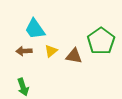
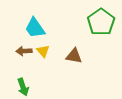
cyan trapezoid: moved 1 px up
green pentagon: moved 19 px up
yellow triangle: moved 8 px left; rotated 32 degrees counterclockwise
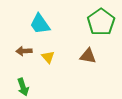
cyan trapezoid: moved 5 px right, 4 px up
yellow triangle: moved 5 px right, 6 px down
brown triangle: moved 14 px right
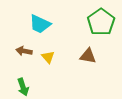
cyan trapezoid: rotated 30 degrees counterclockwise
brown arrow: rotated 14 degrees clockwise
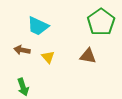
cyan trapezoid: moved 2 px left, 2 px down
brown arrow: moved 2 px left, 1 px up
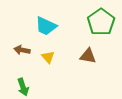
cyan trapezoid: moved 8 px right
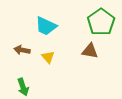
brown triangle: moved 2 px right, 5 px up
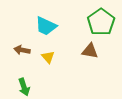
green arrow: moved 1 px right
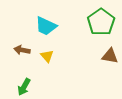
brown triangle: moved 20 px right, 5 px down
yellow triangle: moved 1 px left, 1 px up
green arrow: rotated 48 degrees clockwise
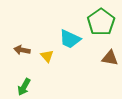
cyan trapezoid: moved 24 px right, 13 px down
brown triangle: moved 2 px down
